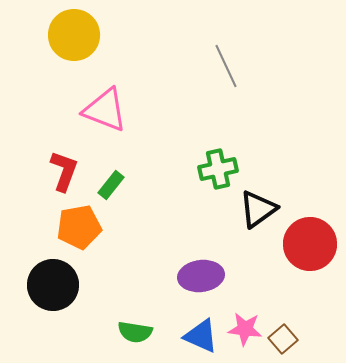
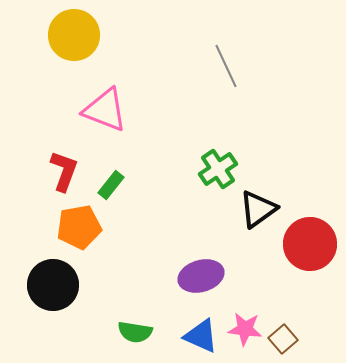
green cross: rotated 21 degrees counterclockwise
purple ellipse: rotated 9 degrees counterclockwise
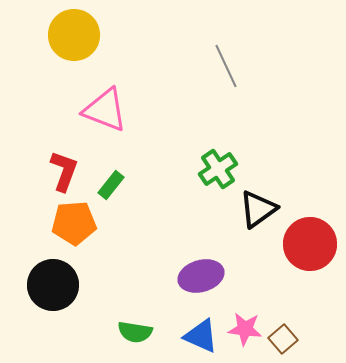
orange pentagon: moved 5 px left, 4 px up; rotated 6 degrees clockwise
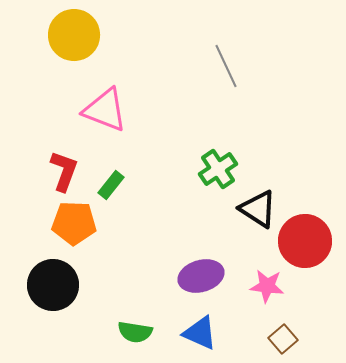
black triangle: rotated 51 degrees counterclockwise
orange pentagon: rotated 6 degrees clockwise
red circle: moved 5 px left, 3 px up
pink star: moved 22 px right, 43 px up
blue triangle: moved 1 px left, 3 px up
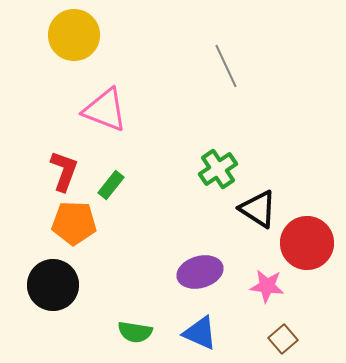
red circle: moved 2 px right, 2 px down
purple ellipse: moved 1 px left, 4 px up
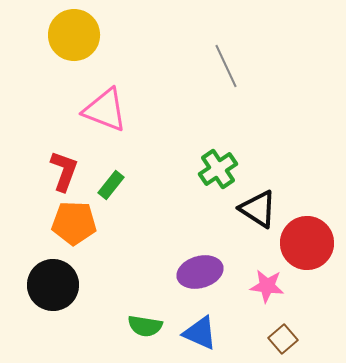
green semicircle: moved 10 px right, 6 px up
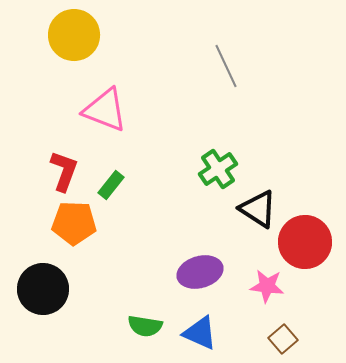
red circle: moved 2 px left, 1 px up
black circle: moved 10 px left, 4 px down
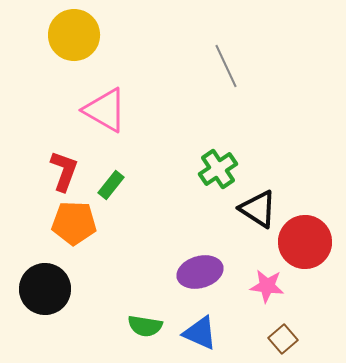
pink triangle: rotated 9 degrees clockwise
black circle: moved 2 px right
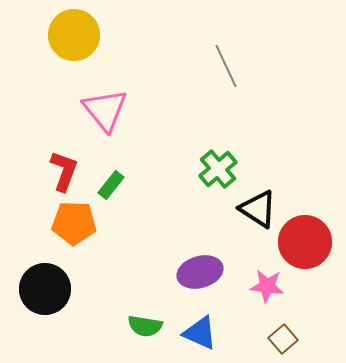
pink triangle: rotated 21 degrees clockwise
green cross: rotated 6 degrees counterclockwise
